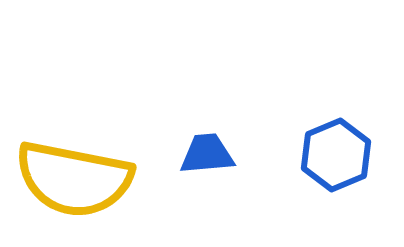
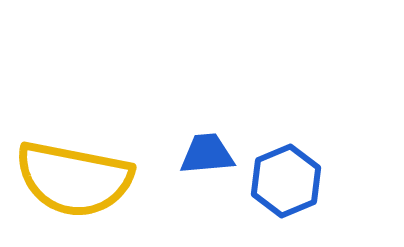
blue hexagon: moved 50 px left, 26 px down
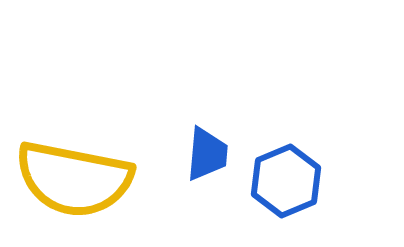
blue trapezoid: rotated 100 degrees clockwise
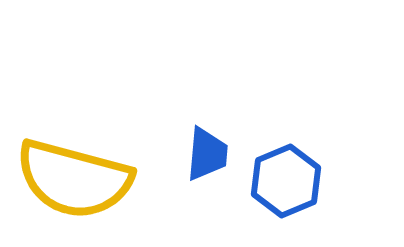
yellow semicircle: rotated 4 degrees clockwise
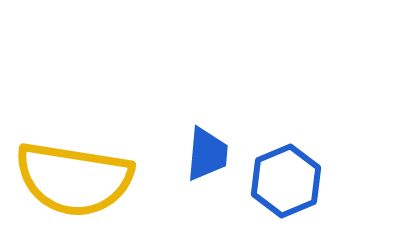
yellow semicircle: rotated 6 degrees counterclockwise
